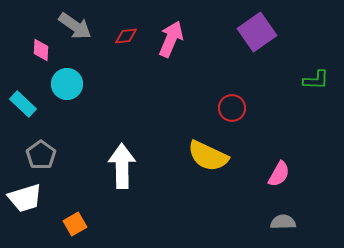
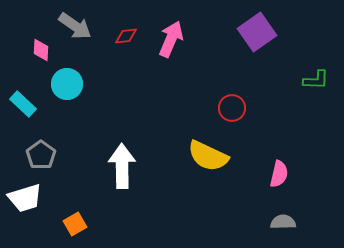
pink semicircle: rotated 16 degrees counterclockwise
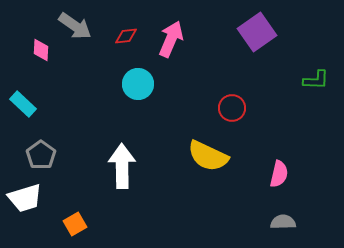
cyan circle: moved 71 px right
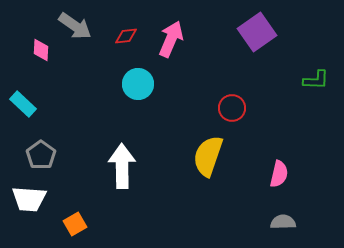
yellow semicircle: rotated 84 degrees clockwise
white trapezoid: moved 4 px right, 1 px down; rotated 21 degrees clockwise
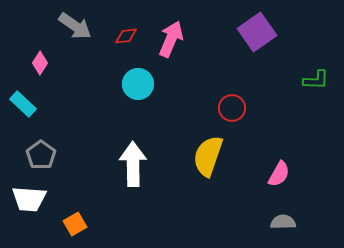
pink diamond: moved 1 px left, 13 px down; rotated 30 degrees clockwise
white arrow: moved 11 px right, 2 px up
pink semicircle: rotated 16 degrees clockwise
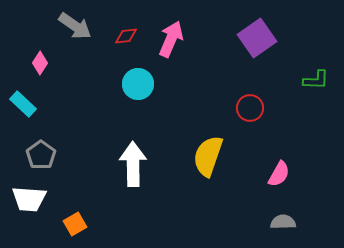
purple square: moved 6 px down
red circle: moved 18 px right
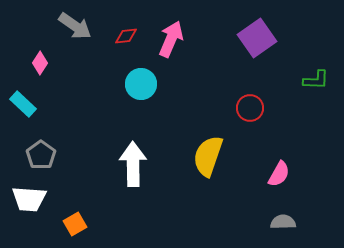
cyan circle: moved 3 px right
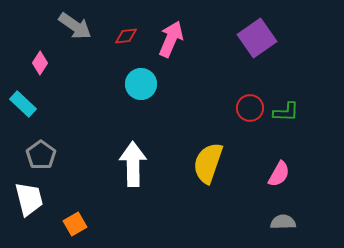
green L-shape: moved 30 px left, 32 px down
yellow semicircle: moved 7 px down
white trapezoid: rotated 108 degrees counterclockwise
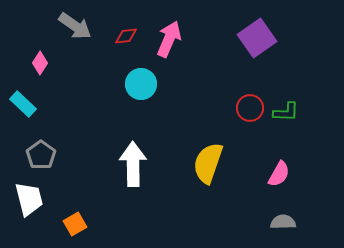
pink arrow: moved 2 px left
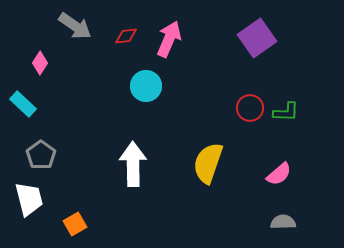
cyan circle: moved 5 px right, 2 px down
pink semicircle: rotated 20 degrees clockwise
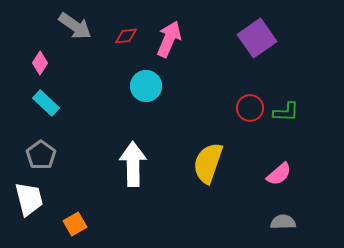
cyan rectangle: moved 23 px right, 1 px up
